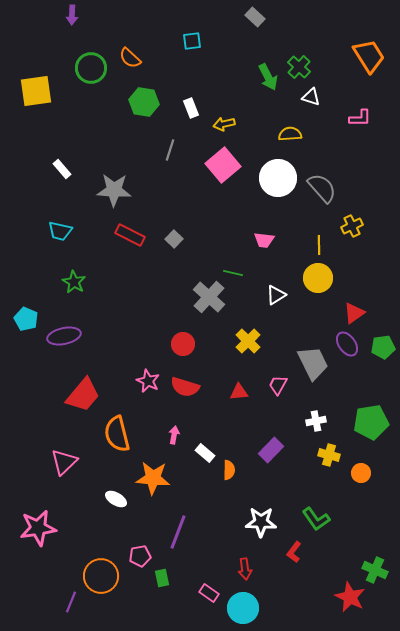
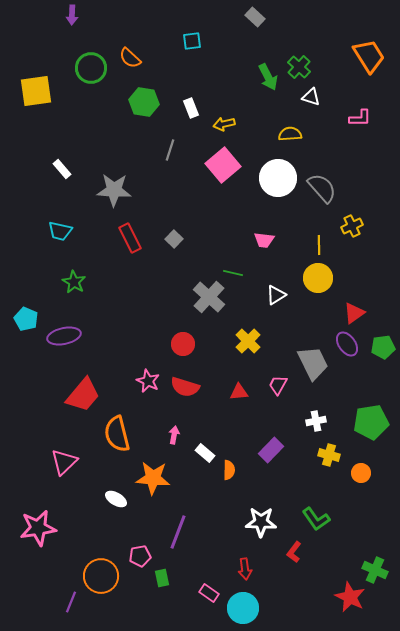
red rectangle at (130, 235): moved 3 px down; rotated 36 degrees clockwise
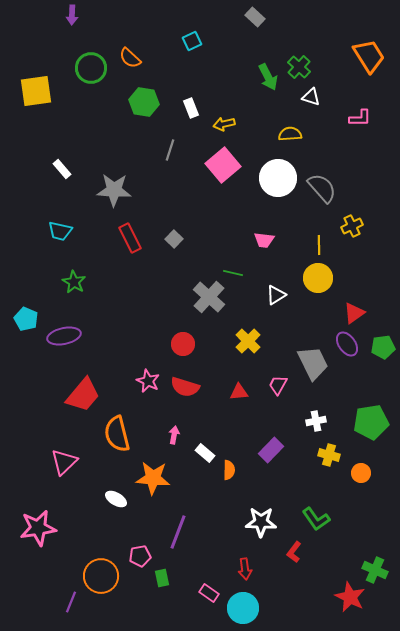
cyan square at (192, 41): rotated 18 degrees counterclockwise
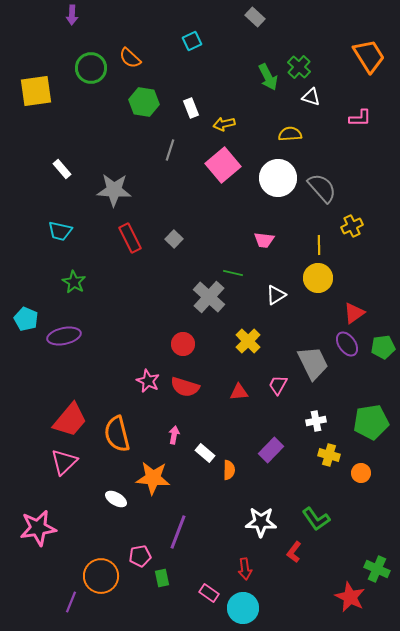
red trapezoid at (83, 395): moved 13 px left, 25 px down
green cross at (375, 570): moved 2 px right, 1 px up
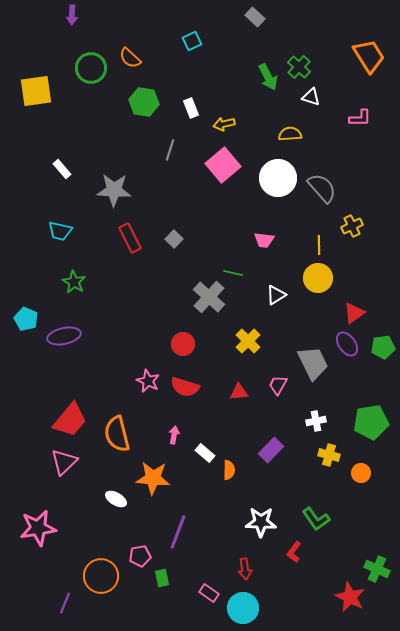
purple line at (71, 602): moved 6 px left, 1 px down
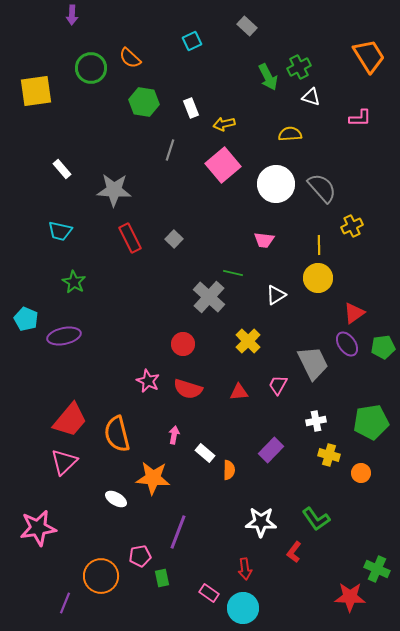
gray rectangle at (255, 17): moved 8 px left, 9 px down
green cross at (299, 67): rotated 20 degrees clockwise
white circle at (278, 178): moved 2 px left, 6 px down
red semicircle at (185, 387): moved 3 px right, 2 px down
red star at (350, 597): rotated 24 degrees counterclockwise
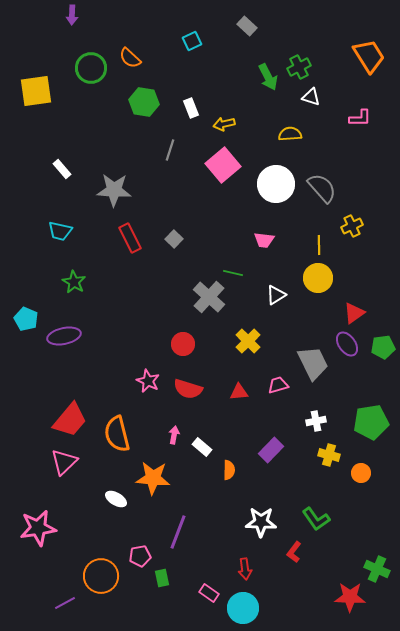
pink trapezoid at (278, 385): rotated 45 degrees clockwise
white rectangle at (205, 453): moved 3 px left, 6 px up
purple line at (65, 603): rotated 40 degrees clockwise
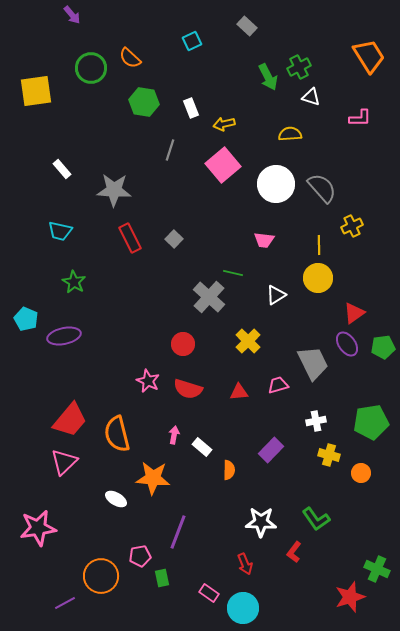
purple arrow at (72, 15): rotated 42 degrees counterclockwise
red arrow at (245, 569): moved 5 px up; rotated 15 degrees counterclockwise
red star at (350, 597): rotated 20 degrees counterclockwise
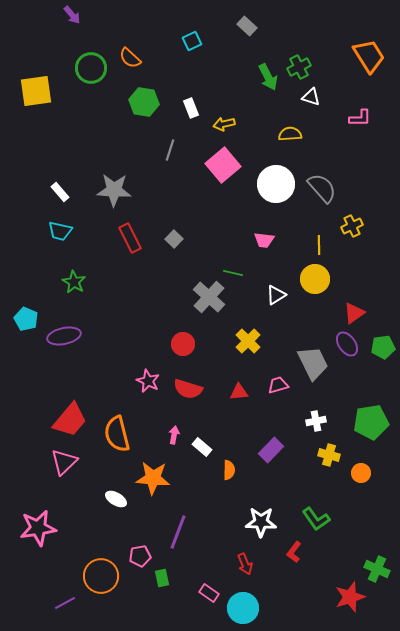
white rectangle at (62, 169): moved 2 px left, 23 px down
yellow circle at (318, 278): moved 3 px left, 1 px down
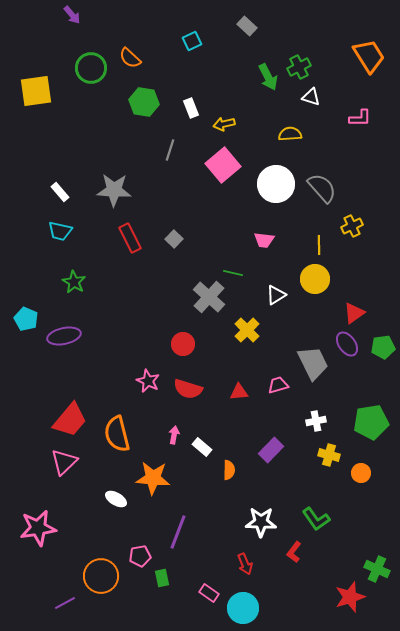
yellow cross at (248, 341): moved 1 px left, 11 px up
